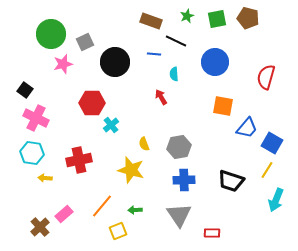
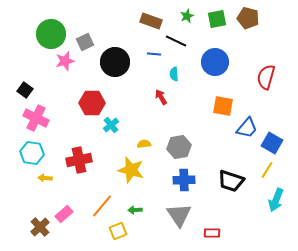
pink star: moved 2 px right, 3 px up
yellow semicircle: rotated 104 degrees clockwise
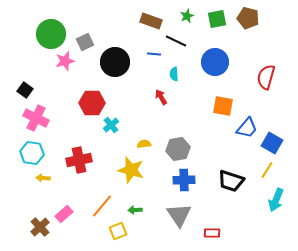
gray hexagon: moved 1 px left, 2 px down
yellow arrow: moved 2 px left
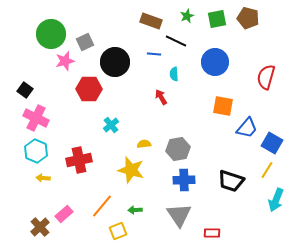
red hexagon: moved 3 px left, 14 px up
cyan hexagon: moved 4 px right, 2 px up; rotated 15 degrees clockwise
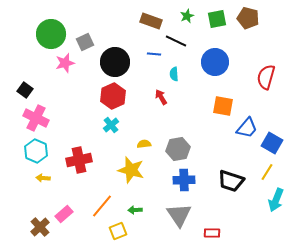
pink star: moved 2 px down
red hexagon: moved 24 px right, 7 px down; rotated 25 degrees counterclockwise
yellow line: moved 2 px down
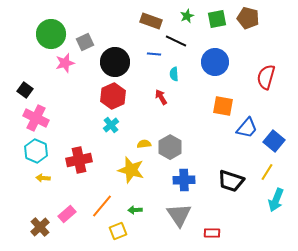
blue square: moved 2 px right, 2 px up; rotated 10 degrees clockwise
gray hexagon: moved 8 px left, 2 px up; rotated 20 degrees counterclockwise
pink rectangle: moved 3 px right
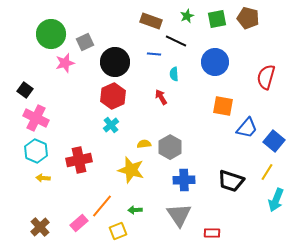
pink rectangle: moved 12 px right, 9 px down
